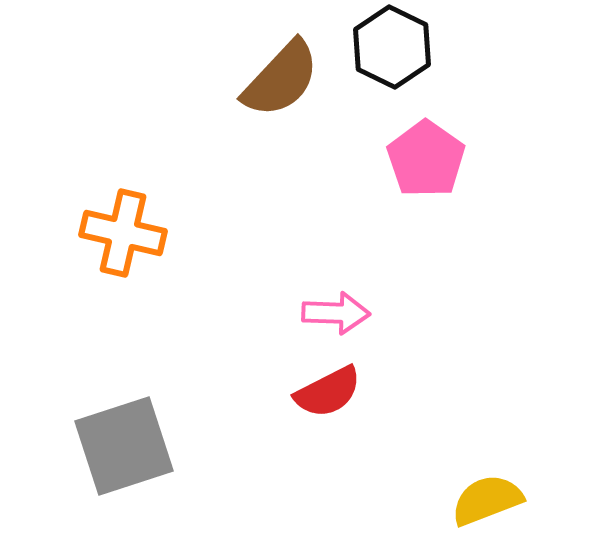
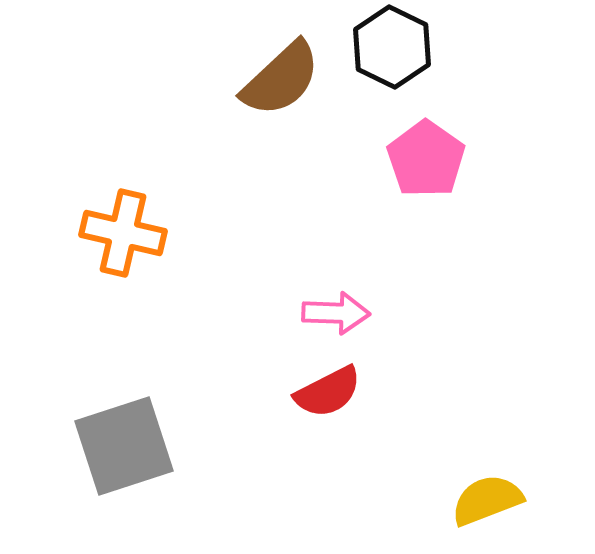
brown semicircle: rotated 4 degrees clockwise
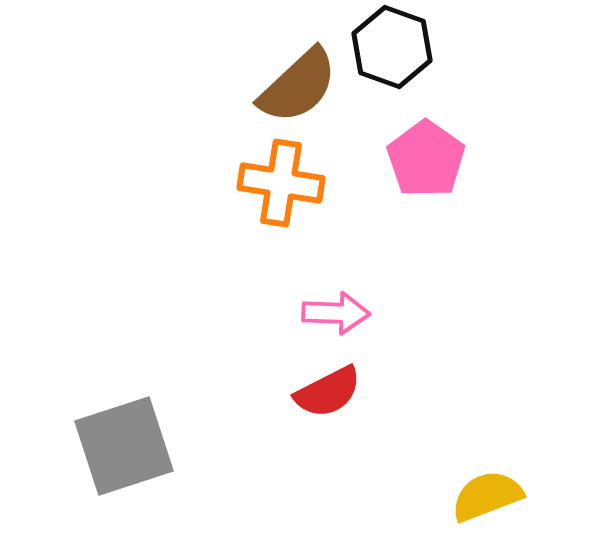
black hexagon: rotated 6 degrees counterclockwise
brown semicircle: moved 17 px right, 7 px down
orange cross: moved 158 px right, 50 px up; rotated 4 degrees counterclockwise
yellow semicircle: moved 4 px up
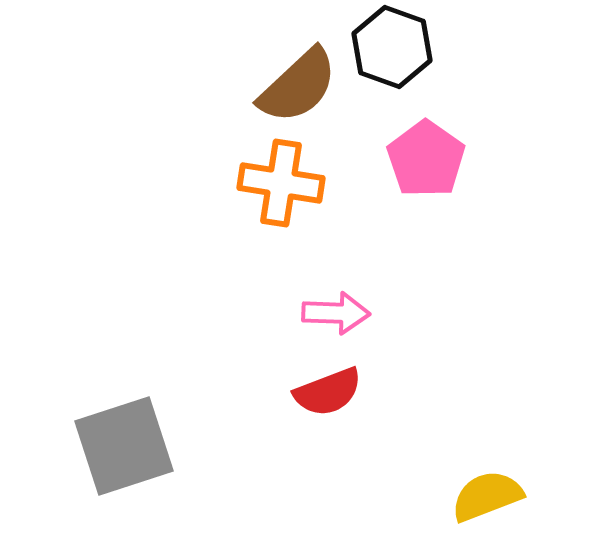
red semicircle: rotated 6 degrees clockwise
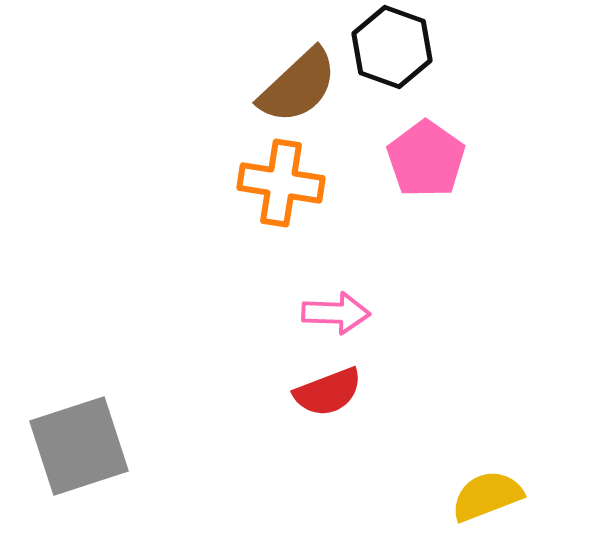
gray square: moved 45 px left
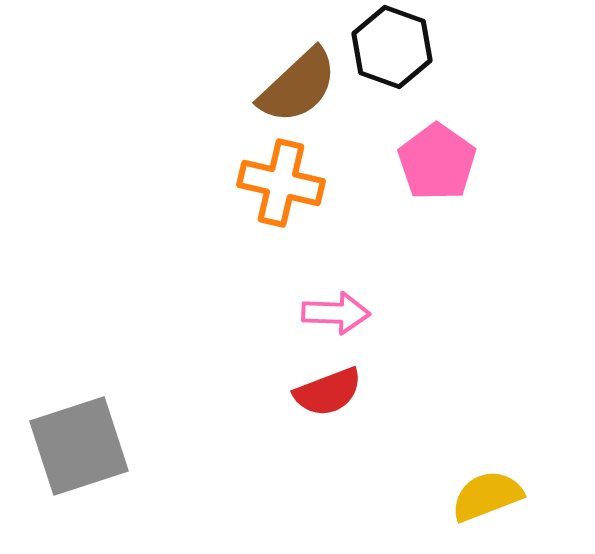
pink pentagon: moved 11 px right, 3 px down
orange cross: rotated 4 degrees clockwise
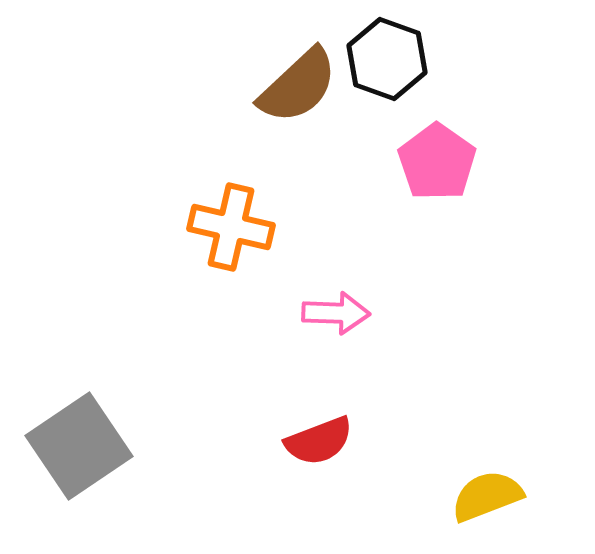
black hexagon: moved 5 px left, 12 px down
orange cross: moved 50 px left, 44 px down
red semicircle: moved 9 px left, 49 px down
gray square: rotated 16 degrees counterclockwise
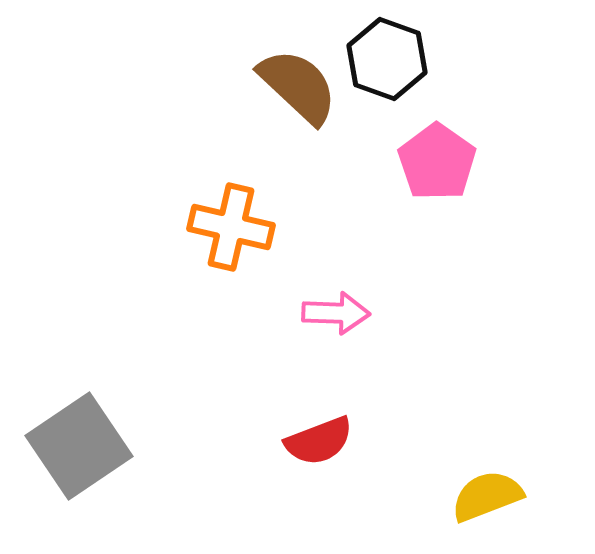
brown semicircle: rotated 94 degrees counterclockwise
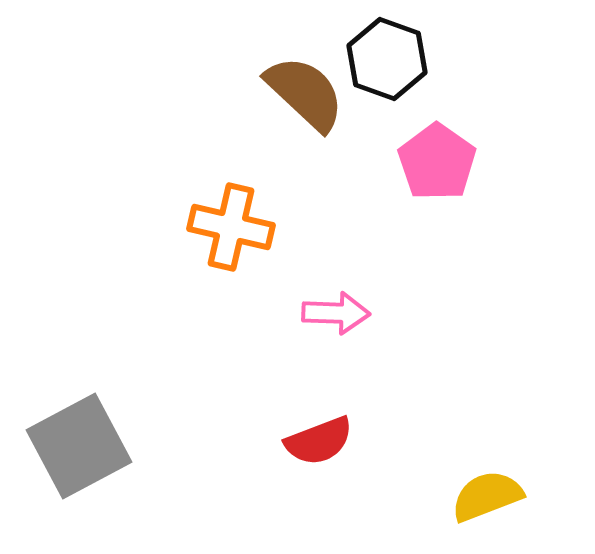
brown semicircle: moved 7 px right, 7 px down
gray square: rotated 6 degrees clockwise
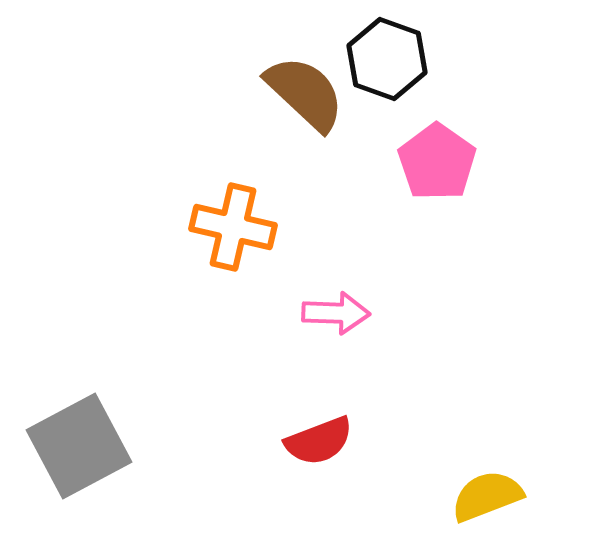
orange cross: moved 2 px right
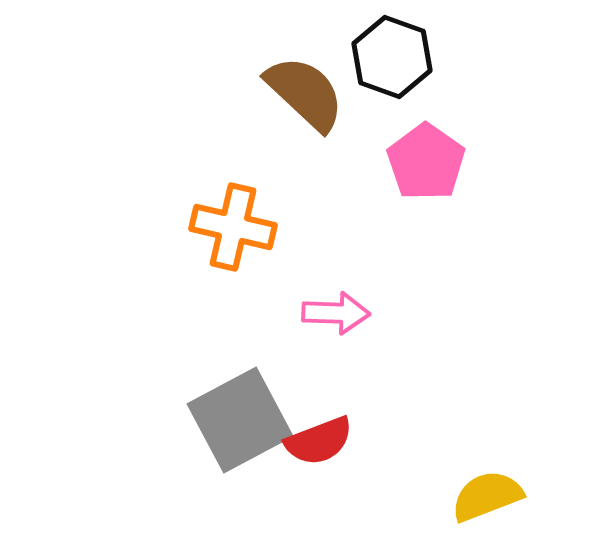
black hexagon: moved 5 px right, 2 px up
pink pentagon: moved 11 px left
gray square: moved 161 px right, 26 px up
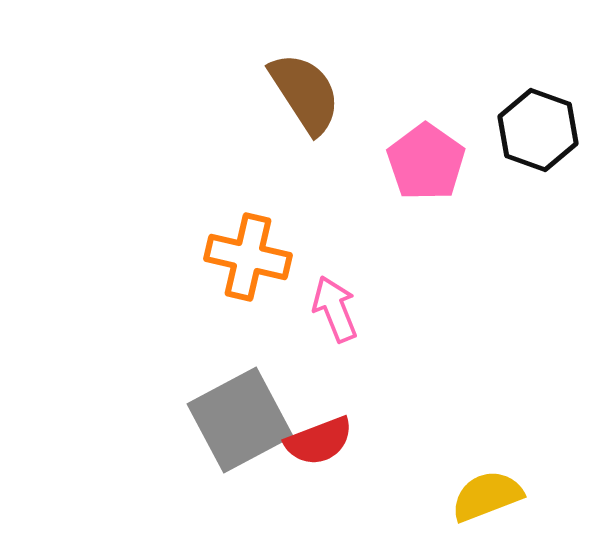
black hexagon: moved 146 px right, 73 px down
brown semicircle: rotated 14 degrees clockwise
orange cross: moved 15 px right, 30 px down
pink arrow: moved 1 px left, 4 px up; rotated 114 degrees counterclockwise
